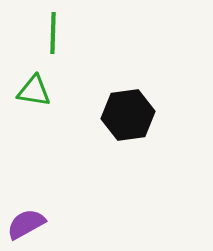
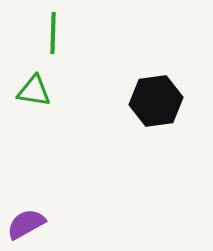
black hexagon: moved 28 px right, 14 px up
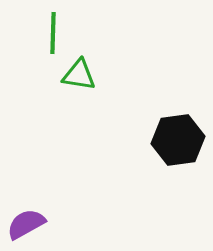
green triangle: moved 45 px right, 16 px up
black hexagon: moved 22 px right, 39 px down
